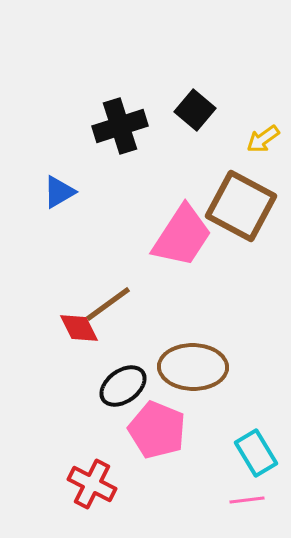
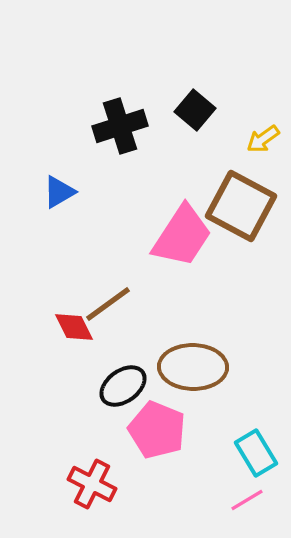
red diamond: moved 5 px left, 1 px up
pink line: rotated 24 degrees counterclockwise
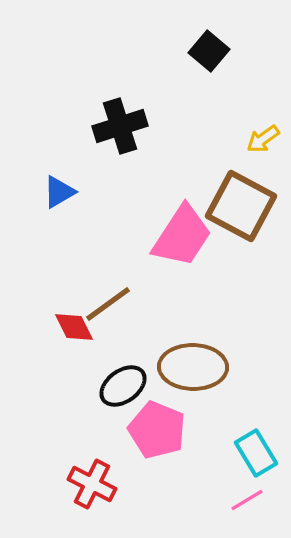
black square: moved 14 px right, 59 px up
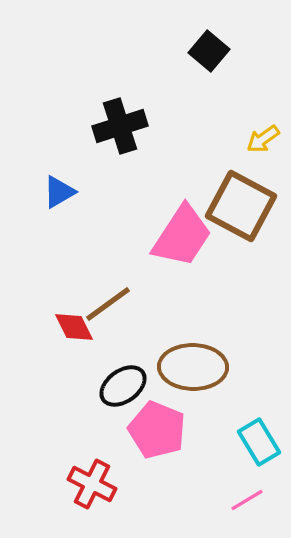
cyan rectangle: moved 3 px right, 11 px up
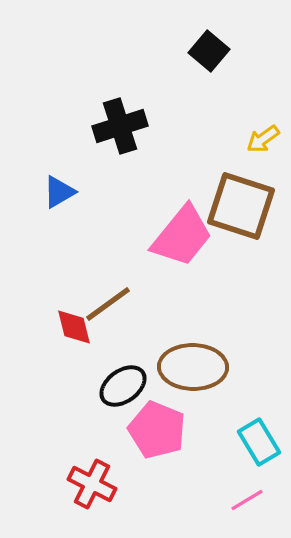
brown square: rotated 10 degrees counterclockwise
pink trapezoid: rotated 6 degrees clockwise
red diamond: rotated 12 degrees clockwise
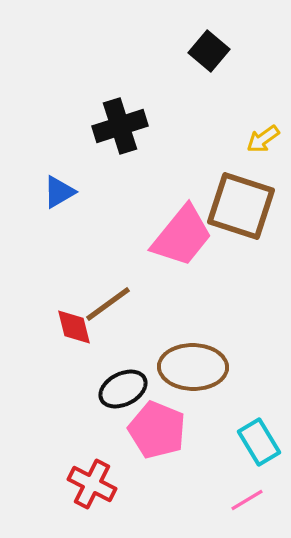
black ellipse: moved 3 px down; rotated 9 degrees clockwise
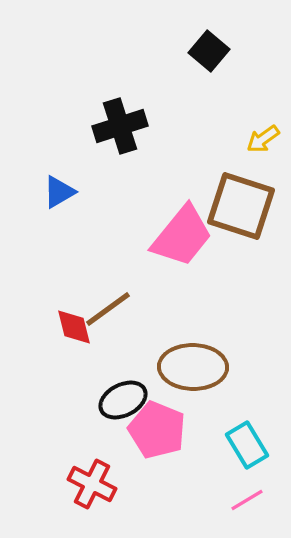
brown line: moved 5 px down
black ellipse: moved 11 px down
cyan rectangle: moved 12 px left, 3 px down
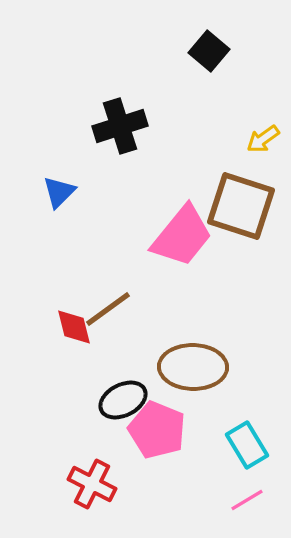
blue triangle: rotated 15 degrees counterclockwise
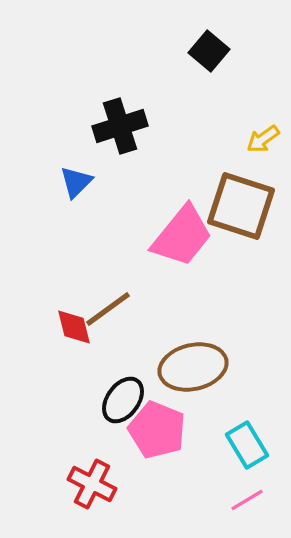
blue triangle: moved 17 px right, 10 px up
brown ellipse: rotated 14 degrees counterclockwise
black ellipse: rotated 27 degrees counterclockwise
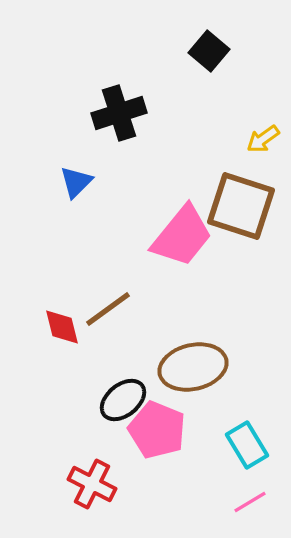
black cross: moved 1 px left, 13 px up
red diamond: moved 12 px left
black ellipse: rotated 15 degrees clockwise
pink line: moved 3 px right, 2 px down
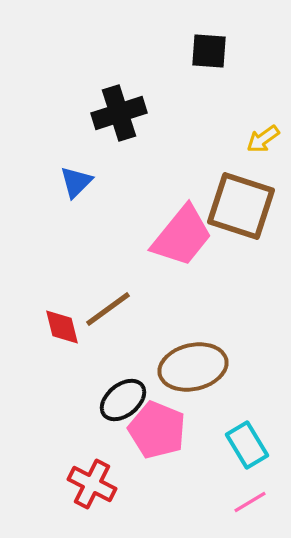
black square: rotated 36 degrees counterclockwise
